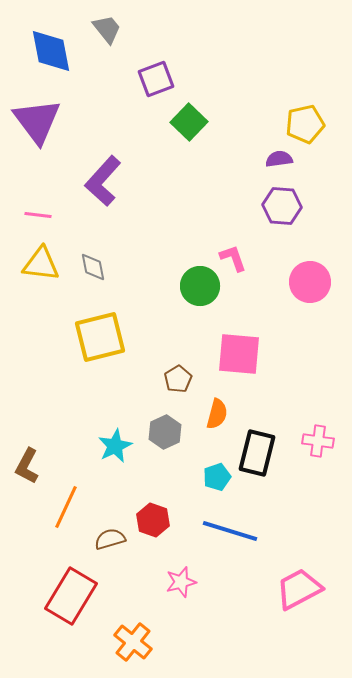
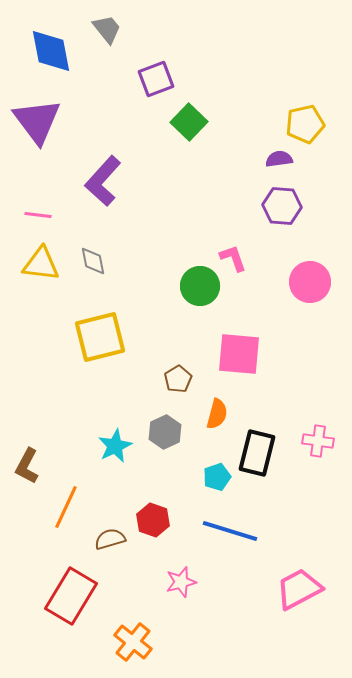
gray diamond: moved 6 px up
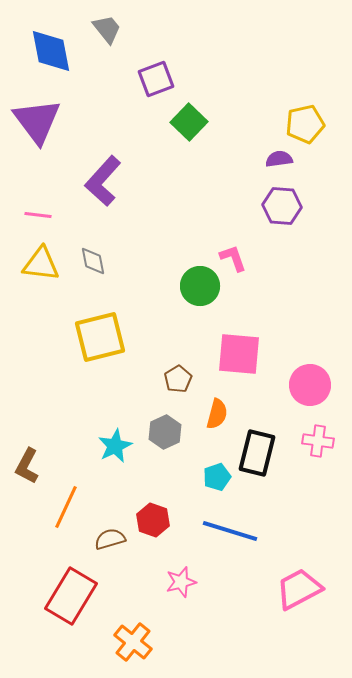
pink circle: moved 103 px down
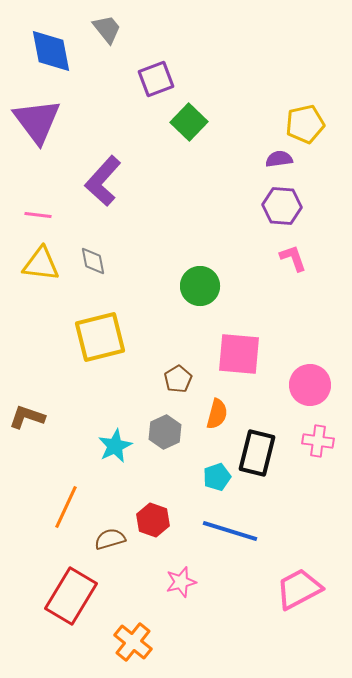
pink L-shape: moved 60 px right
brown L-shape: moved 49 px up; rotated 81 degrees clockwise
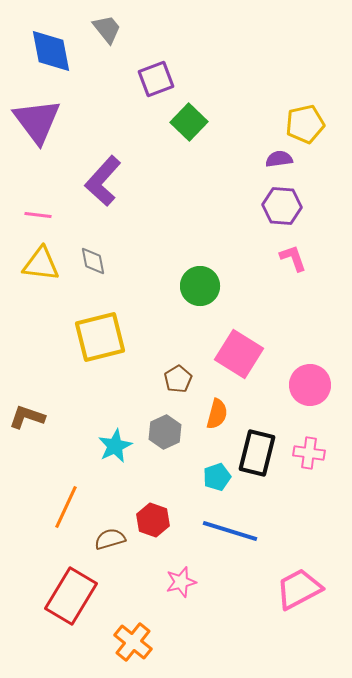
pink square: rotated 27 degrees clockwise
pink cross: moved 9 px left, 12 px down
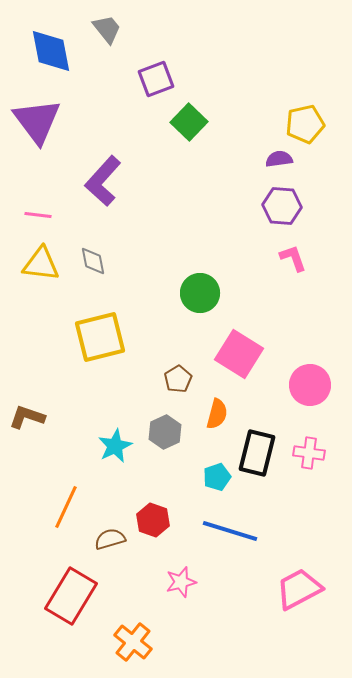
green circle: moved 7 px down
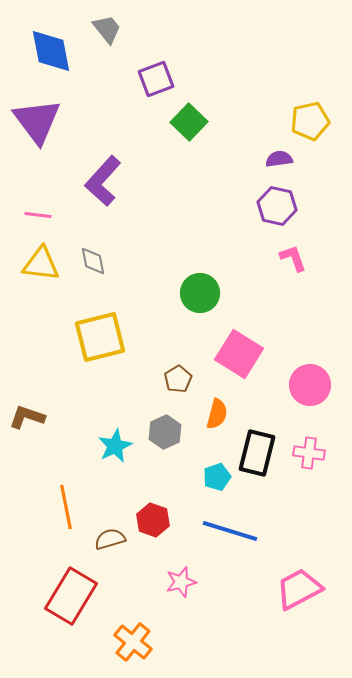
yellow pentagon: moved 5 px right, 3 px up
purple hexagon: moved 5 px left; rotated 9 degrees clockwise
orange line: rotated 36 degrees counterclockwise
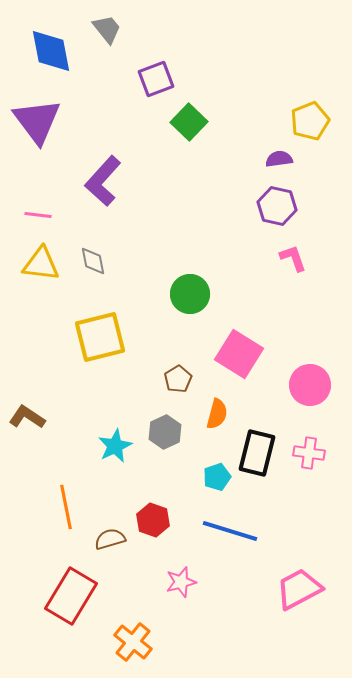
yellow pentagon: rotated 9 degrees counterclockwise
green circle: moved 10 px left, 1 px down
brown L-shape: rotated 15 degrees clockwise
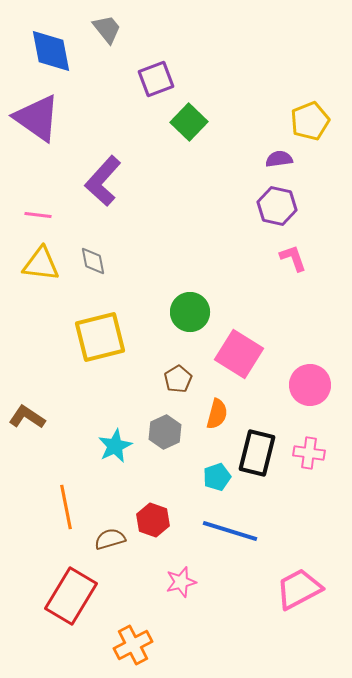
purple triangle: moved 3 px up; rotated 18 degrees counterclockwise
green circle: moved 18 px down
orange cross: moved 3 px down; rotated 24 degrees clockwise
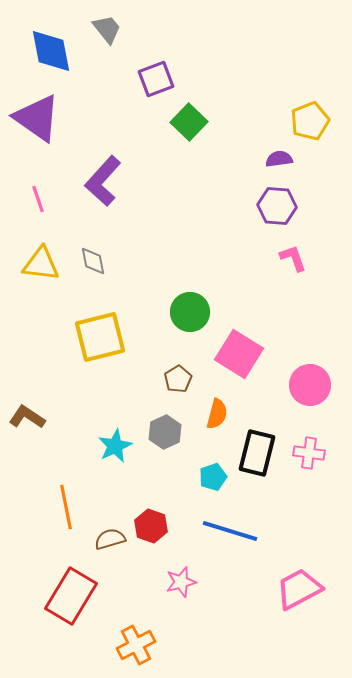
purple hexagon: rotated 9 degrees counterclockwise
pink line: moved 16 px up; rotated 64 degrees clockwise
cyan pentagon: moved 4 px left
red hexagon: moved 2 px left, 6 px down
orange cross: moved 3 px right
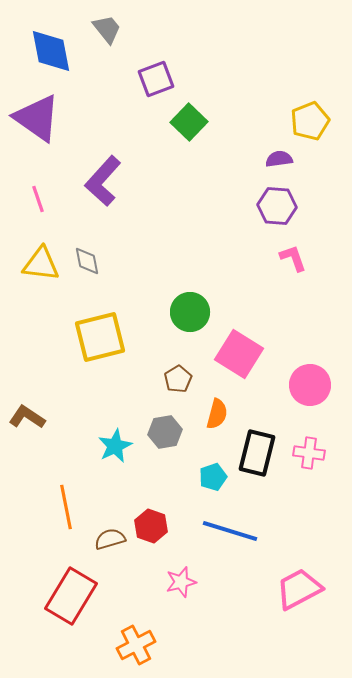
gray diamond: moved 6 px left
gray hexagon: rotated 16 degrees clockwise
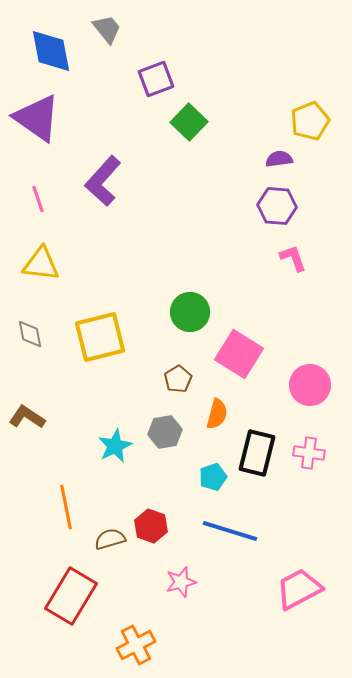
gray diamond: moved 57 px left, 73 px down
